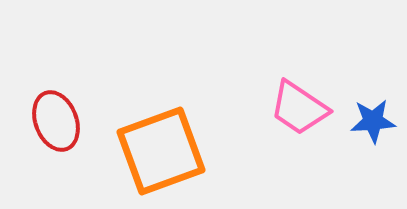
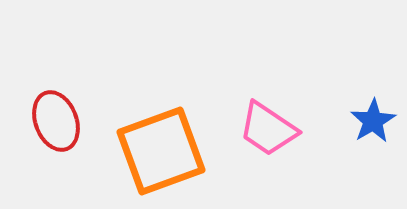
pink trapezoid: moved 31 px left, 21 px down
blue star: rotated 27 degrees counterclockwise
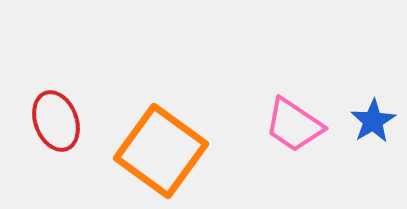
pink trapezoid: moved 26 px right, 4 px up
orange square: rotated 34 degrees counterclockwise
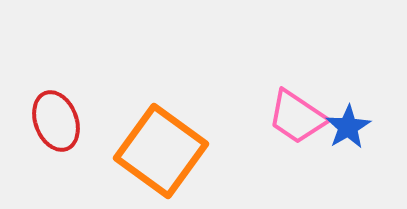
blue star: moved 25 px left, 6 px down
pink trapezoid: moved 3 px right, 8 px up
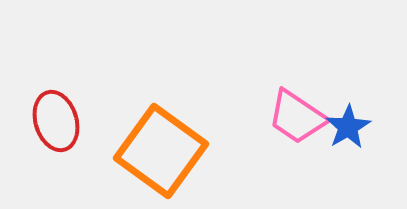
red ellipse: rotated 4 degrees clockwise
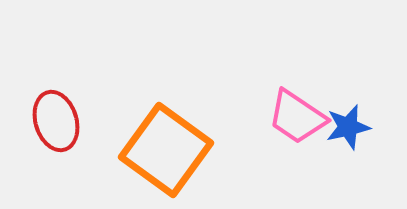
blue star: rotated 18 degrees clockwise
orange square: moved 5 px right, 1 px up
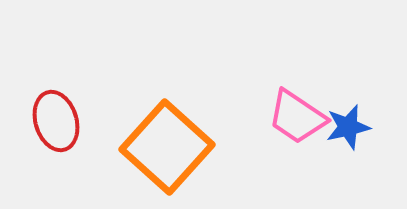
orange square: moved 1 px right, 3 px up; rotated 6 degrees clockwise
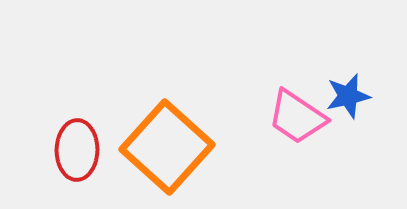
red ellipse: moved 21 px right, 29 px down; rotated 18 degrees clockwise
blue star: moved 31 px up
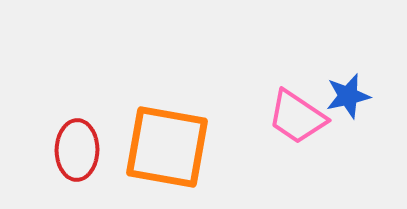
orange square: rotated 32 degrees counterclockwise
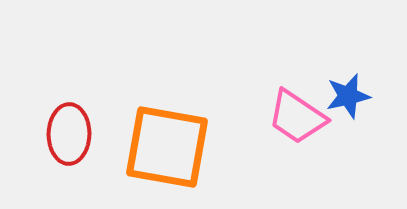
red ellipse: moved 8 px left, 16 px up
